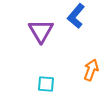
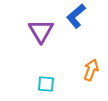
blue L-shape: rotated 10 degrees clockwise
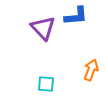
blue L-shape: rotated 145 degrees counterclockwise
purple triangle: moved 2 px right, 3 px up; rotated 12 degrees counterclockwise
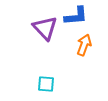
purple triangle: moved 2 px right
orange arrow: moved 7 px left, 25 px up
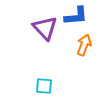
cyan square: moved 2 px left, 2 px down
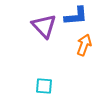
purple triangle: moved 1 px left, 2 px up
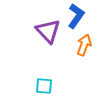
blue L-shape: rotated 50 degrees counterclockwise
purple triangle: moved 4 px right, 5 px down
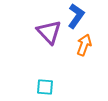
purple triangle: moved 1 px right, 1 px down
cyan square: moved 1 px right, 1 px down
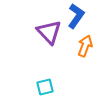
orange arrow: moved 1 px right, 1 px down
cyan square: rotated 18 degrees counterclockwise
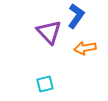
orange arrow: moved 2 px down; rotated 120 degrees counterclockwise
cyan square: moved 3 px up
